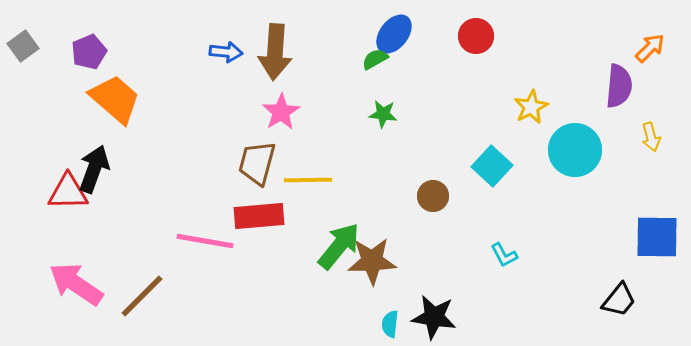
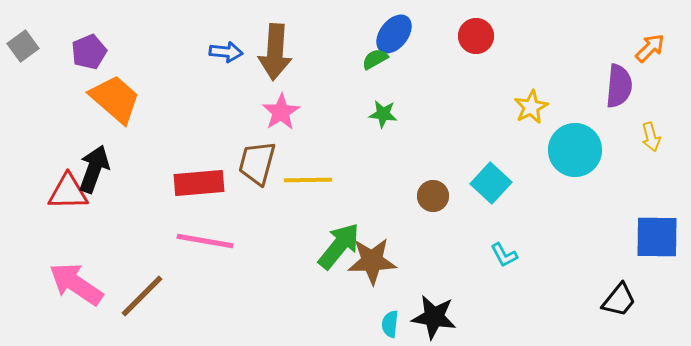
cyan square: moved 1 px left, 17 px down
red rectangle: moved 60 px left, 33 px up
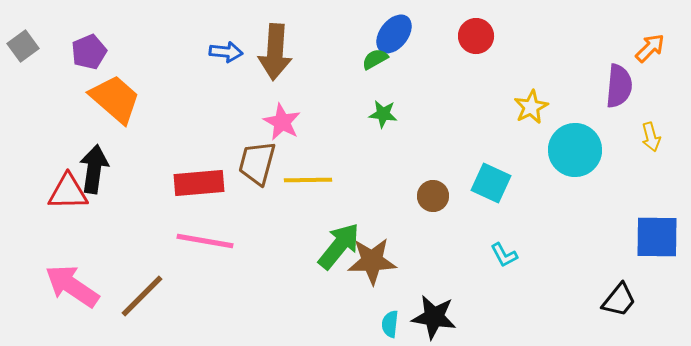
pink star: moved 1 px right, 10 px down; rotated 12 degrees counterclockwise
black arrow: rotated 12 degrees counterclockwise
cyan square: rotated 18 degrees counterclockwise
pink arrow: moved 4 px left, 2 px down
